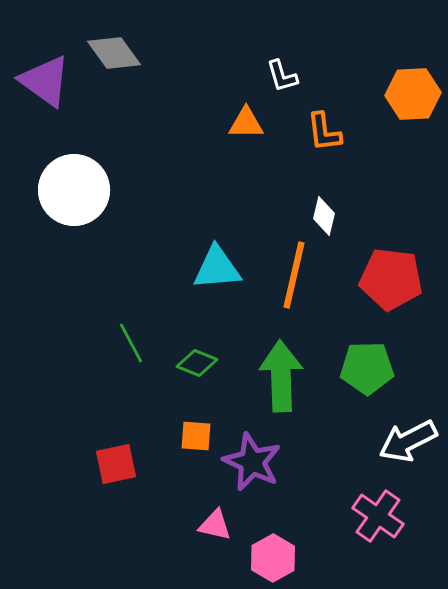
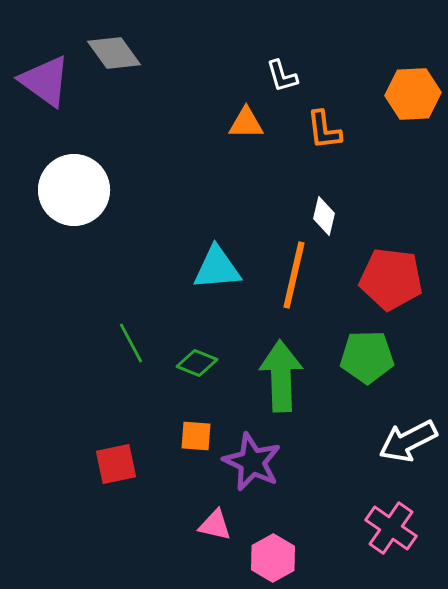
orange L-shape: moved 2 px up
green pentagon: moved 11 px up
pink cross: moved 13 px right, 12 px down
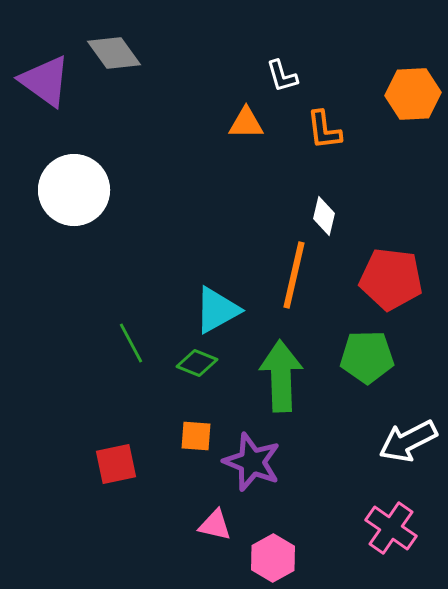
cyan triangle: moved 42 px down; rotated 24 degrees counterclockwise
purple star: rotated 4 degrees counterclockwise
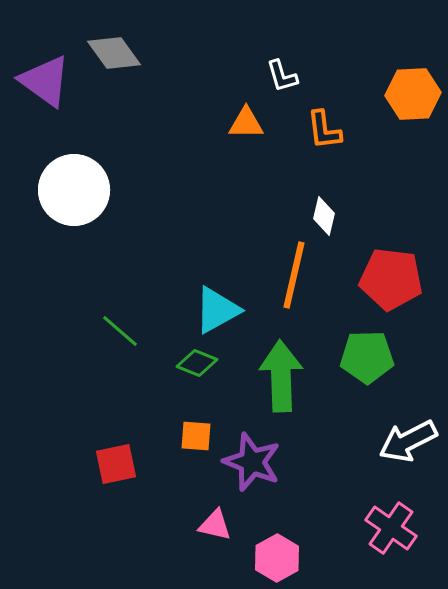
green line: moved 11 px left, 12 px up; rotated 21 degrees counterclockwise
pink hexagon: moved 4 px right
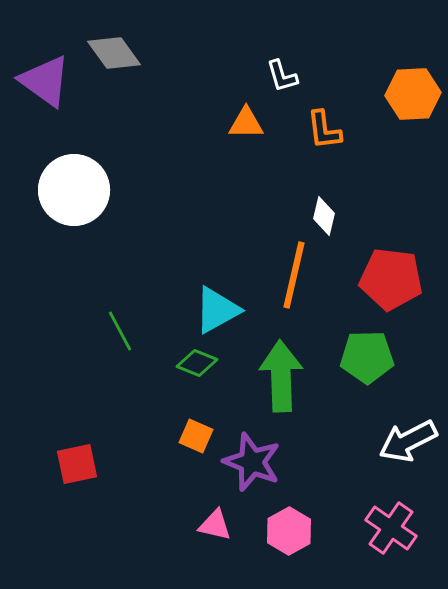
green line: rotated 21 degrees clockwise
orange square: rotated 20 degrees clockwise
red square: moved 39 px left
pink hexagon: moved 12 px right, 27 px up
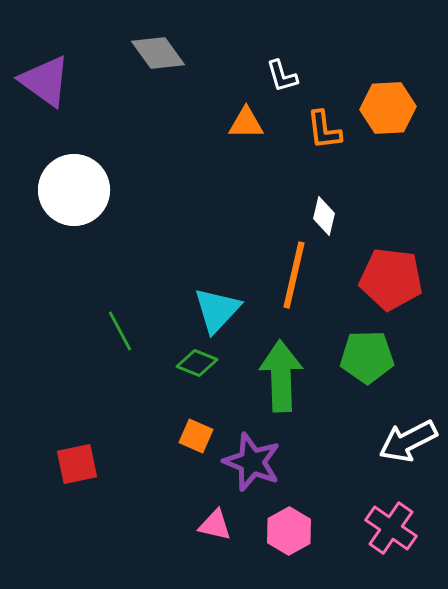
gray diamond: moved 44 px right
orange hexagon: moved 25 px left, 14 px down
cyan triangle: rotated 18 degrees counterclockwise
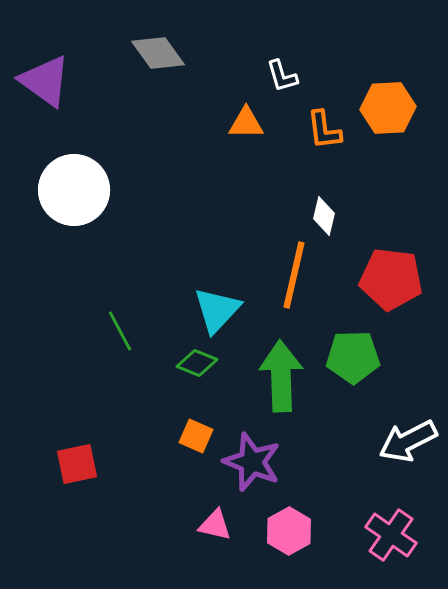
green pentagon: moved 14 px left
pink cross: moved 7 px down
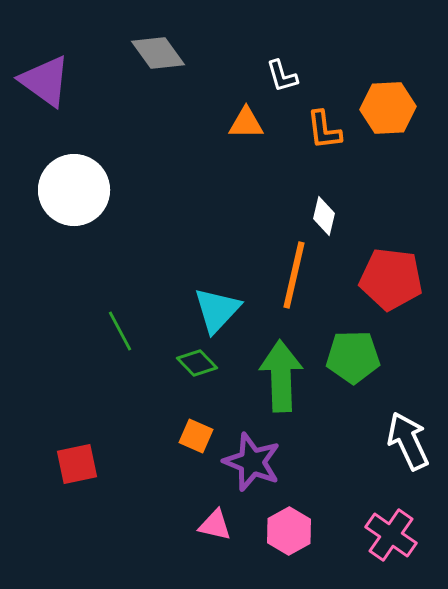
green diamond: rotated 24 degrees clockwise
white arrow: rotated 92 degrees clockwise
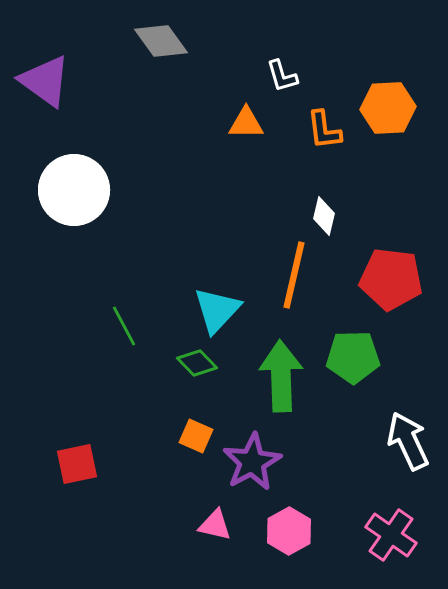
gray diamond: moved 3 px right, 12 px up
green line: moved 4 px right, 5 px up
purple star: rotated 22 degrees clockwise
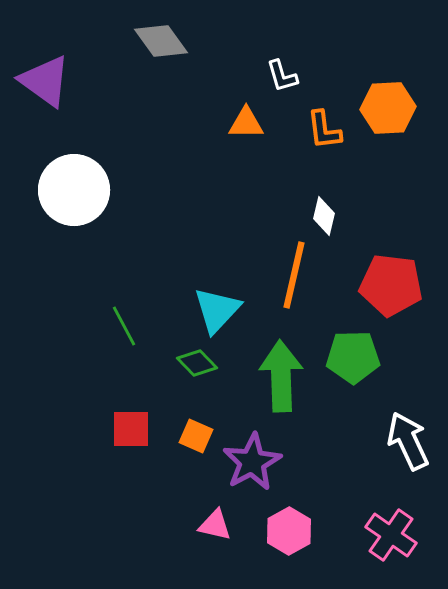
red pentagon: moved 6 px down
red square: moved 54 px right, 35 px up; rotated 12 degrees clockwise
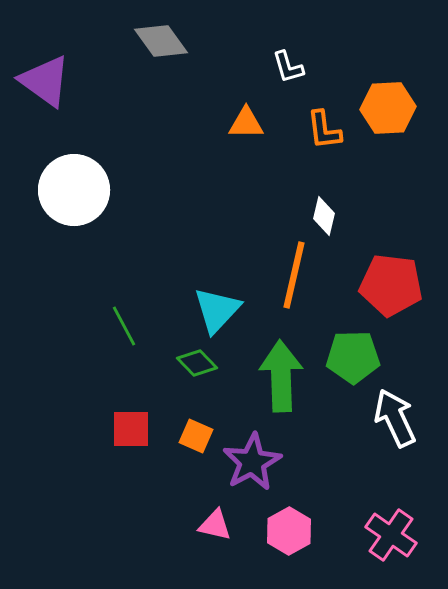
white L-shape: moved 6 px right, 9 px up
white arrow: moved 13 px left, 23 px up
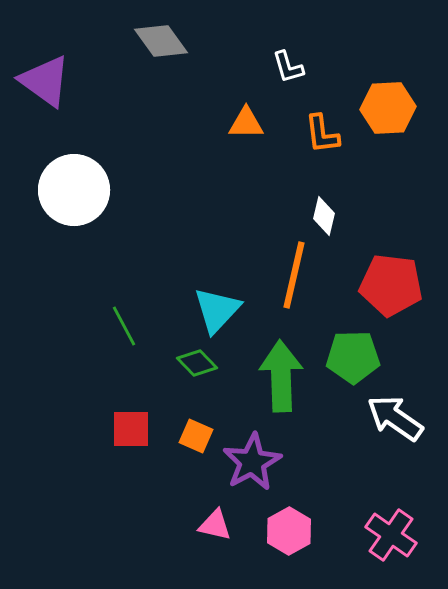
orange L-shape: moved 2 px left, 4 px down
white arrow: rotated 30 degrees counterclockwise
